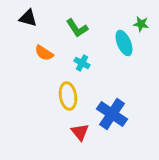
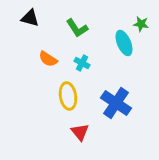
black triangle: moved 2 px right
orange semicircle: moved 4 px right, 6 px down
blue cross: moved 4 px right, 11 px up
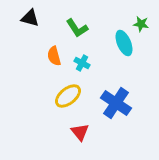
orange semicircle: moved 6 px right, 3 px up; rotated 42 degrees clockwise
yellow ellipse: rotated 60 degrees clockwise
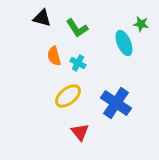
black triangle: moved 12 px right
cyan cross: moved 4 px left
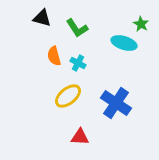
green star: rotated 21 degrees clockwise
cyan ellipse: rotated 50 degrees counterclockwise
red triangle: moved 5 px down; rotated 48 degrees counterclockwise
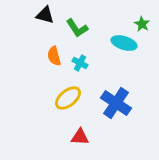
black triangle: moved 3 px right, 3 px up
green star: moved 1 px right
cyan cross: moved 2 px right
yellow ellipse: moved 2 px down
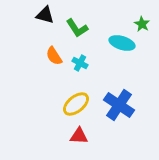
cyan ellipse: moved 2 px left
orange semicircle: rotated 18 degrees counterclockwise
yellow ellipse: moved 8 px right, 6 px down
blue cross: moved 3 px right, 2 px down
red triangle: moved 1 px left, 1 px up
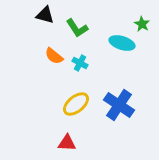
orange semicircle: rotated 18 degrees counterclockwise
red triangle: moved 12 px left, 7 px down
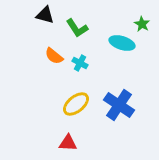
red triangle: moved 1 px right
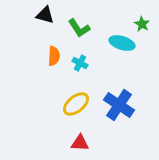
green L-shape: moved 2 px right
orange semicircle: rotated 126 degrees counterclockwise
red triangle: moved 12 px right
